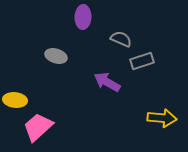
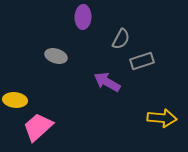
gray semicircle: rotated 95 degrees clockwise
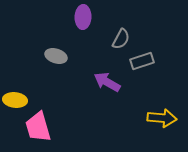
pink trapezoid: rotated 64 degrees counterclockwise
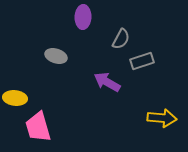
yellow ellipse: moved 2 px up
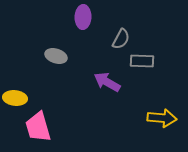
gray rectangle: rotated 20 degrees clockwise
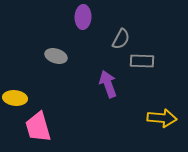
purple arrow: moved 1 px right, 2 px down; rotated 40 degrees clockwise
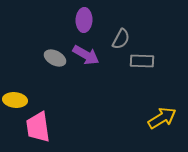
purple ellipse: moved 1 px right, 3 px down
gray ellipse: moved 1 px left, 2 px down; rotated 10 degrees clockwise
purple arrow: moved 22 px left, 29 px up; rotated 140 degrees clockwise
yellow ellipse: moved 2 px down
yellow arrow: rotated 36 degrees counterclockwise
pink trapezoid: rotated 8 degrees clockwise
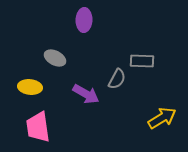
gray semicircle: moved 4 px left, 40 px down
purple arrow: moved 39 px down
yellow ellipse: moved 15 px right, 13 px up
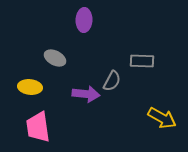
gray semicircle: moved 5 px left, 2 px down
purple arrow: rotated 24 degrees counterclockwise
yellow arrow: rotated 60 degrees clockwise
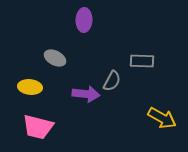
pink trapezoid: rotated 68 degrees counterclockwise
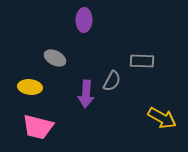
purple arrow: rotated 88 degrees clockwise
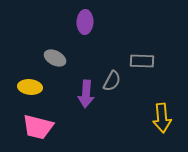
purple ellipse: moved 1 px right, 2 px down
yellow arrow: rotated 56 degrees clockwise
